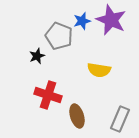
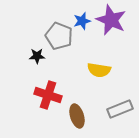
black star: rotated 21 degrees clockwise
gray rectangle: moved 10 px up; rotated 45 degrees clockwise
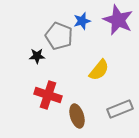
purple star: moved 7 px right
yellow semicircle: rotated 60 degrees counterclockwise
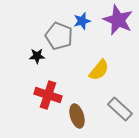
gray rectangle: rotated 65 degrees clockwise
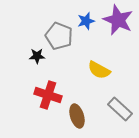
blue star: moved 4 px right
yellow semicircle: rotated 80 degrees clockwise
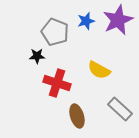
purple star: rotated 24 degrees clockwise
gray pentagon: moved 4 px left, 4 px up
red cross: moved 9 px right, 12 px up
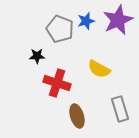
gray pentagon: moved 5 px right, 3 px up
yellow semicircle: moved 1 px up
gray rectangle: rotated 30 degrees clockwise
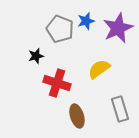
purple star: moved 8 px down
black star: moved 1 px left; rotated 14 degrees counterclockwise
yellow semicircle: rotated 115 degrees clockwise
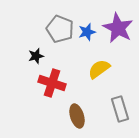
blue star: moved 1 px right, 11 px down
purple star: rotated 20 degrees counterclockwise
red cross: moved 5 px left
